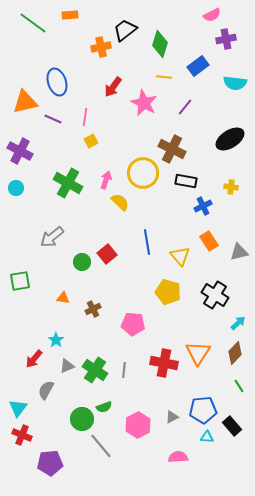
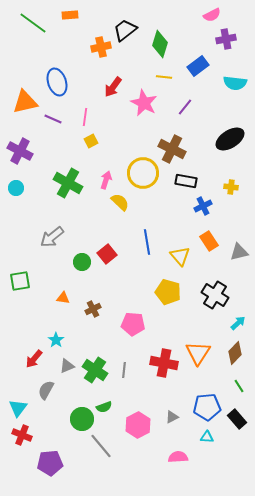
blue pentagon at (203, 410): moved 4 px right, 3 px up
black rectangle at (232, 426): moved 5 px right, 7 px up
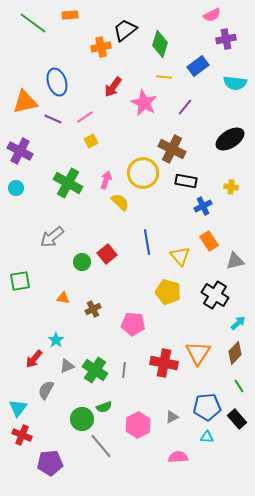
pink line at (85, 117): rotated 48 degrees clockwise
gray triangle at (239, 252): moved 4 px left, 9 px down
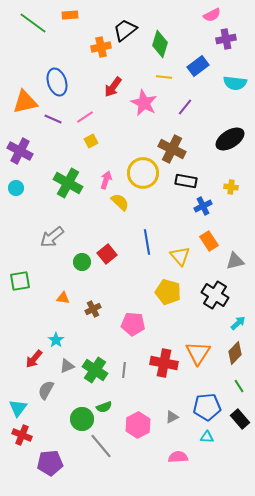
black rectangle at (237, 419): moved 3 px right
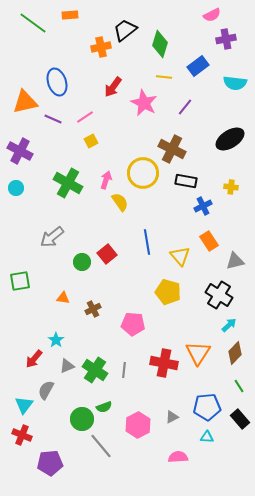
yellow semicircle at (120, 202): rotated 12 degrees clockwise
black cross at (215, 295): moved 4 px right
cyan arrow at (238, 323): moved 9 px left, 2 px down
cyan triangle at (18, 408): moved 6 px right, 3 px up
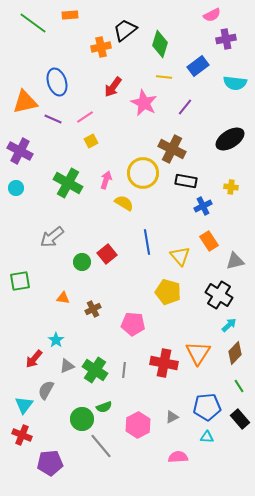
yellow semicircle at (120, 202): moved 4 px right, 1 px down; rotated 24 degrees counterclockwise
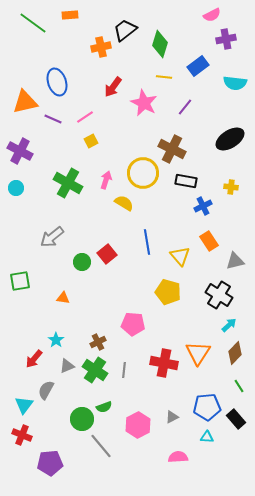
brown cross at (93, 309): moved 5 px right, 33 px down
black rectangle at (240, 419): moved 4 px left
